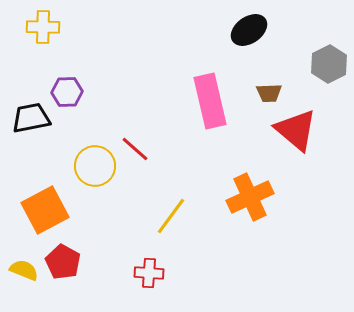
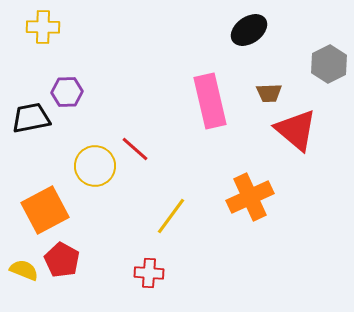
red pentagon: moved 1 px left, 2 px up
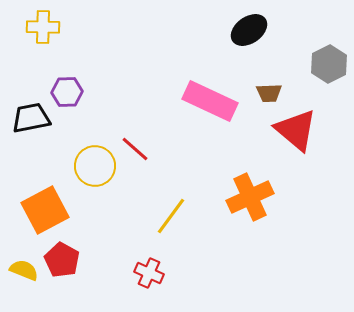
pink rectangle: rotated 52 degrees counterclockwise
red cross: rotated 20 degrees clockwise
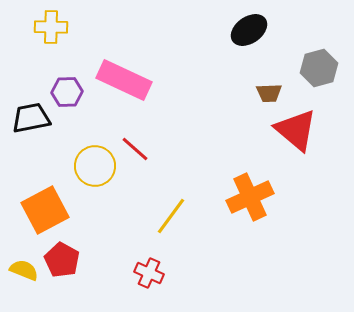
yellow cross: moved 8 px right
gray hexagon: moved 10 px left, 4 px down; rotated 12 degrees clockwise
pink rectangle: moved 86 px left, 21 px up
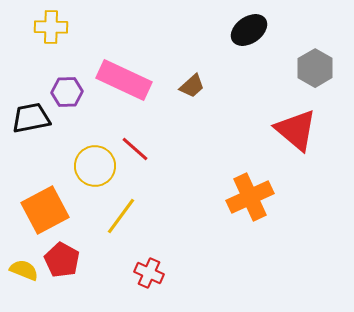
gray hexagon: moved 4 px left; rotated 15 degrees counterclockwise
brown trapezoid: moved 77 px left, 7 px up; rotated 40 degrees counterclockwise
yellow line: moved 50 px left
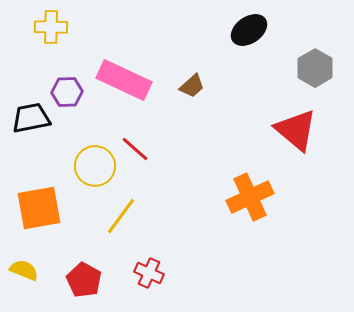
orange square: moved 6 px left, 2 px up; rotated 18 degrees clockwise
red pentagon: moved 22 px right, 20 px down
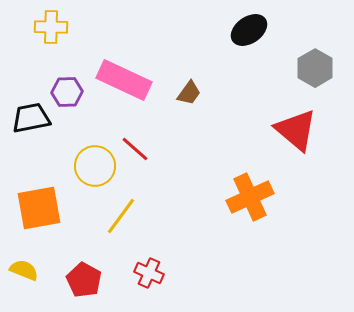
brown trapezoid: moved 3 px left, 7 px down; rotated 12 degrees counterclockwise
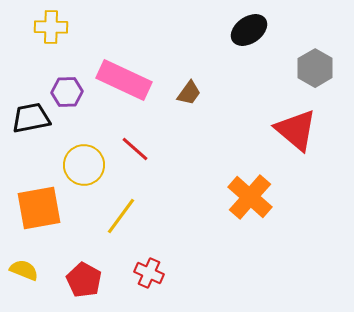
yellow circle: moved 11 px left, 1 px up
orange cross: rotated 24 degrees counterclockwise
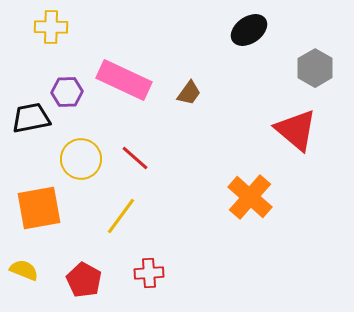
red line: moved 9 px down
yellow circle: moved 3 px left, 6 px up
red cross: rotated 28 degrees counterclockwise
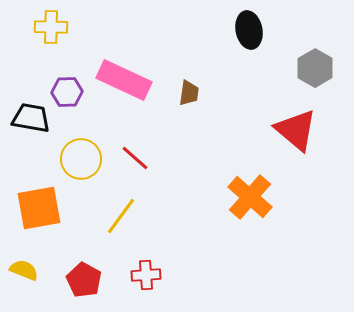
black ellipse: rotated 66 degrees counterclockwise
brown trapezoid: rotated 28 degrees counterclockwise
black trapezoid: rotated 21 degrees clockwise
red cross: moved 3 px left, 2 px down
